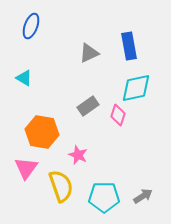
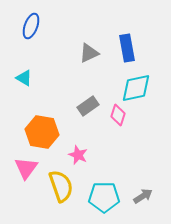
blue rectangle: moved 2 px left, 2 px down
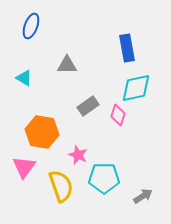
gray triangle: moved 22 px left, 12 px down; rotated 25 degrees clockwise
pink triangle: moved 2 px left, 1 px up
cyan pentagon: moved 19 px up
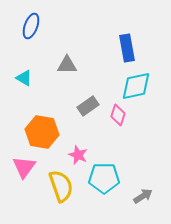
cyan diamond: moved 2 px up
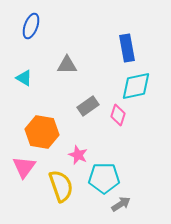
gray arrow: moved 22 px left, 8 px down
